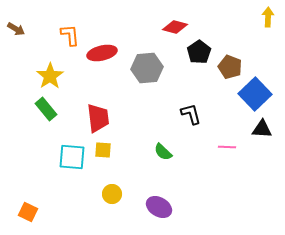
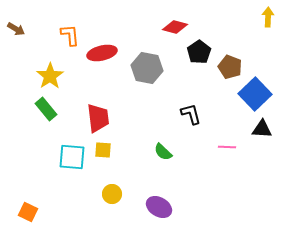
gray hexagon: rotated 16 degrees clockwise
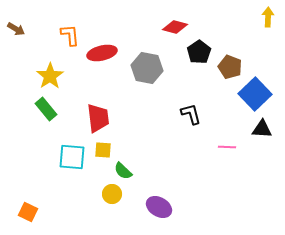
green semicircle: moved 40 px left, 19 px down
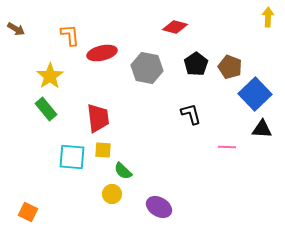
black pentagon: moved 3 px left, 12 px down
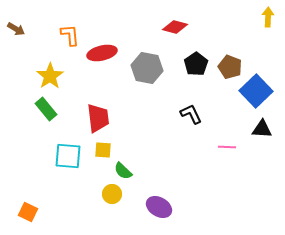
blue square: moved 1 px right, 3 px up
black L-shape: rotated 10 degrees counterclockwise
cyan square: moved 4 px left, 1 px up
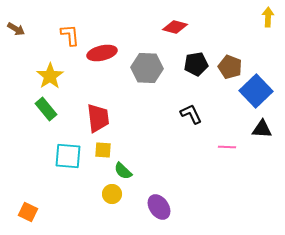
black pentagon: rotated 25 degrees clockwise
gray hexagon: rotated 8 degrees counterclockwise
purple ellipse: rotated 25 degrees clockwise
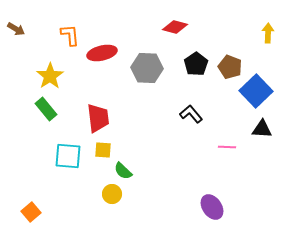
yellow arrow: moved 16 px down
black pentagon: rotated 25 degrees counterclockwise
black L-shape: rotated 15 degrees counterclockwise
purple ellipse: moved 53 px right
orange square: moved 3 px right; rotated 24 degrees clockwise
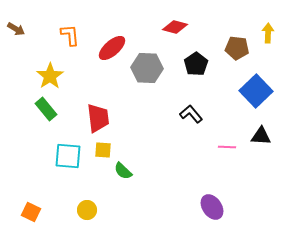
red ellipse: moved 10 px right, 5 px up; rotated 28 degrees counterclockwise
brown pentagon: moved 7 px right, 19 px up; rotated 15 degrees counterclockwise
black triangle: moved 1 px left, 7 px down
yellow circle: moved 25 px left, 16 px down
orange square: rotated 24 degrees counterclockwise
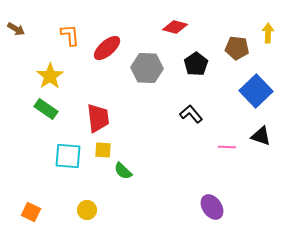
red ellipse: moved 5 px left
green rectangle: rotated 15 degrees counterclockwise
black triangle: rotated 15 degrees clockwise
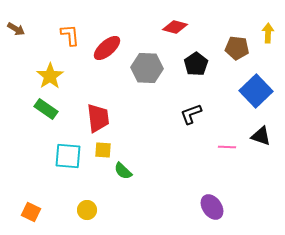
black L-shape: rotated 70 degrees counterclockwise
